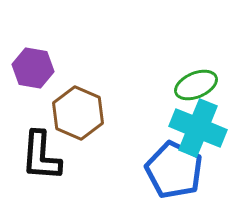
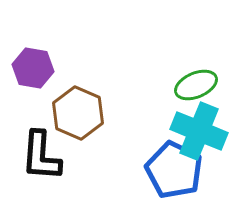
cyan cross: moved 1 px right, 3 px down
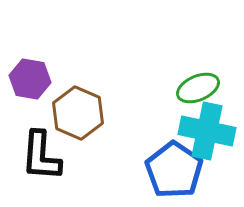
purple hexagon: moved 3 px left, 11 px down
green ellipse: moved 2 px right, 3 px down
cyan cross: moved 8 px right; rotated 10 degrees counterclockwise
blue pentagon: rotated 8 degrees clockwise
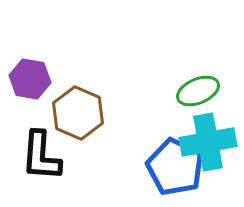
green ellipse: moved 3 px down
cyan cross: moved 1 px right, 11 px down; rotated 22 degrees counterclockwise
blue pentagon: moved 1 px right, 3 px up; rotated 8 degrees counterclockwise
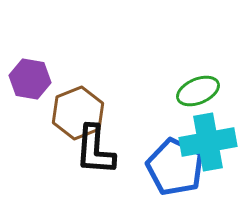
brown hexagon: rotated 15 degrees clockwise
black L-shape: moved 54 px right, 6 px up
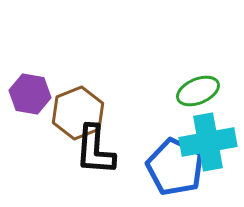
purple hexagon: moved 15 px down
